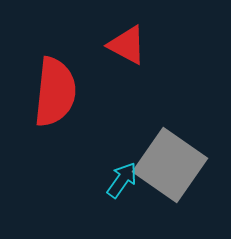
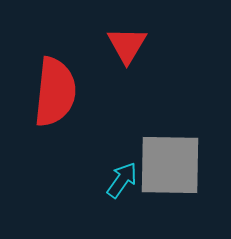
red triangle: rotated 33 degrees clockwise
gray square: rotated 34 degrees counterclockwise
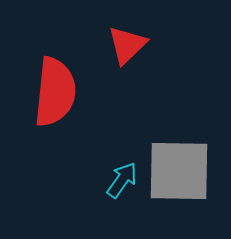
red triangle: rotated 15 degrees clockwise
gray square: moved 9 px right, 6 px down
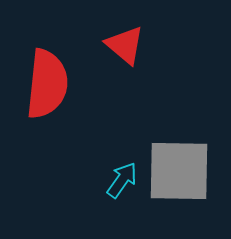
red triangle: moved 2 px left; rotated 36 degrees counterclockwise
red semicircle: moved 8 px left, 8 px up
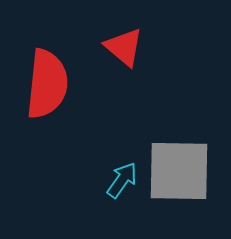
red triangle: moved 1 px left, 2 px down
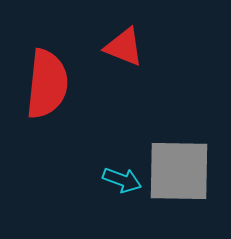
red triangle: rotated 18 degrees counterclockwise
cyan arrow: rotated 75 degrees clockwise
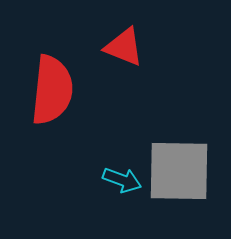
red semicircle: moved 5 px right, 6 px down
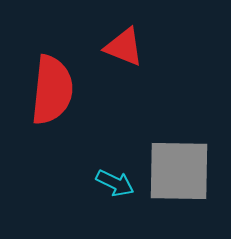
cyan arrow: moved 7 px left, 3 px down; rotated 6 degrees clockwise
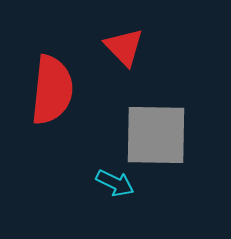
red triangle: rotated 24 degrees clockwise
gray square: moved 23 px left, 36 px up
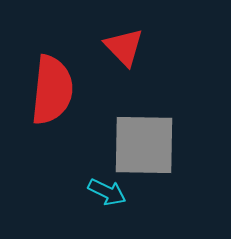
gray square: moved 12 px left, 10 px down
cyan arrow: moved 8 px left, 9 px down
